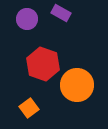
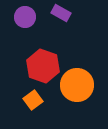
purple circle: moved 2 px left, 2 px up
red hexagon: moved 2 px down
orange square: moved 4 px right, 8 px up
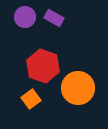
purple rectangle: moved 7 px left, 5 px down
orange circle: moved 1 px right, 3 px down
orange square: moved 2 px left, 1 px up
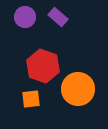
purple rectangle: moved 4 px right, 1 px up; rotated 12 degrees clockwise
orange circle: moved 1 px down
orange square: rotated 30 degrees clockwise
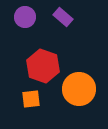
purple rectangle: moved 5 px right
orange circle: moved 1 px right
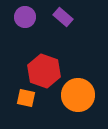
red hexagon: moved 1 px right, 5 px down
orange circle: moved 1 px left, 6 px down
orange square: moved 5 px left, 1 px up; rotated 18 degrees clockwise
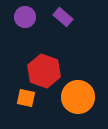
orange circle: moved 2 px down
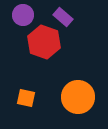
purple circle: moved 2 px left, 2 px up
red hexagon: moved 29 px up
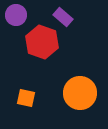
purple circle: moved 7 px left
red hexagon: moved 2 px left
orange circle: moved 2 px right, 4 px up
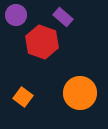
orange square: moved 3 px left, 1 px up; rotated 24 degrees clockwise
